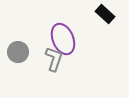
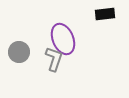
black rectangle: rotated 48 degrees counterclockwise
gray circle: moved 1 px right
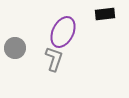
purple ellipse: moved 7 px up; rotated 48 degrees clockwise
gray circle: moved 4 px left, 4 px up
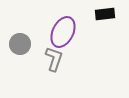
gray circle: moved 5 px right, 4 px up
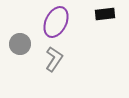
purple ellipse: moved 7 px left, 10 px up
gray L-shape: rotated 15 degrees clockwise
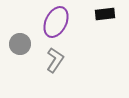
gray L-shape: moved 1 px right, 1 px down
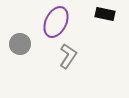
black rectangle: rotated 18 degrees clockwise
gray L-shape: moved 13 px right, 4 px up
